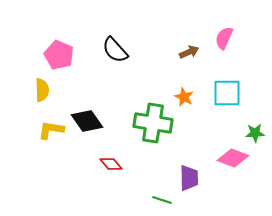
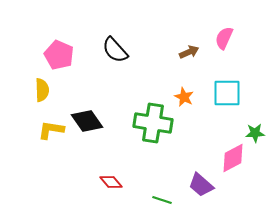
pink diamond: rotated 48 degrees counterclockwise
red diamond: moved 18 px down
purple trapezoid: moved 12 px right, 7 px down; rotated 132 degrees clockwise
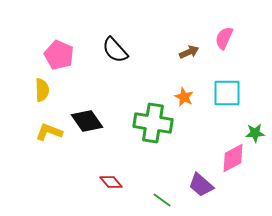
yellow L-shape: moved 2 px left, 2 px down; rotated 12 degrees clockwise
green line: rotated 18 degrees clockwise
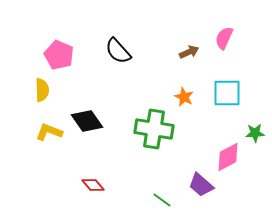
black semicircle: moved 3 px right, 1 px down
green cross: moved 1 px right, 6 px down
pink diamond: moved 5 px left, 1 px up
red diamond: moved 18 px left, 3 px down
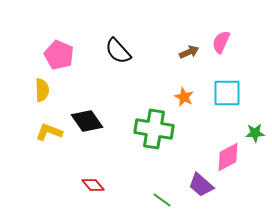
pink semicircle: moved 3 px left, 4 px down
